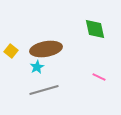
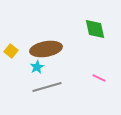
pink line: moved 1 px down
gray line: moved 3 px right, 3 px up
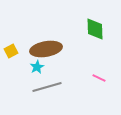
green diamond: rotated 10 degrees clockwise
yellow square: rotated 24 degrees clockwise
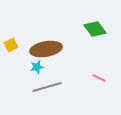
green diamond: rotated 35 degrees counterclockwise
yellow square: moved 6 px up
cyan star: rotated 16 degrees clockwise
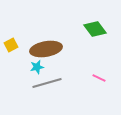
gray line: moved 4 px up
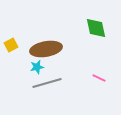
green diamond: moved 1 px right, 1 px up; rotated 25 degrees clockwise
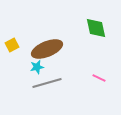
yellow square: moved 1 px right
brown ellipse: moved 1 px right; rotated 12 degrees counterclockwise
